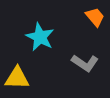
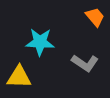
cyan star: moved 5 px down; rotated 24 degrees counterclockwise
yellow triangle: moved 2 px right, 1 px up
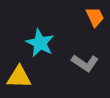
orange trapezoid: rotated 15 degrees clockwise
cyan star: moved 1 px down; rotated 24 degrees clockwise
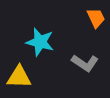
orange trapezoid: moved 1 px right, 1 px down
cyan star: moved 1 px up; rotated 12 degrees counterclockwise
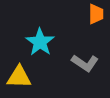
orange trapezoid: moved 4 px up; rotated 25 degrees clockwise
cyan star: rotated 20 degrees clockwise
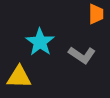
gray L-shape: moved 3 px left, 8 px up
